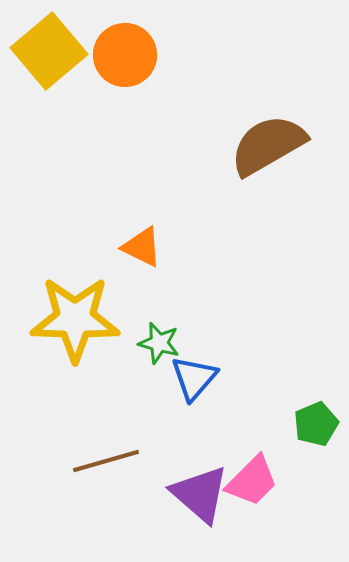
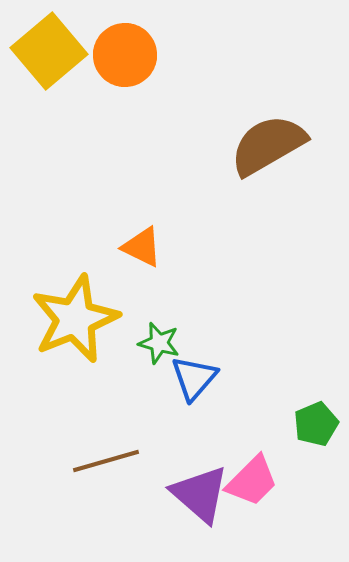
yellow star: rotated 24 degrees counterclockwise
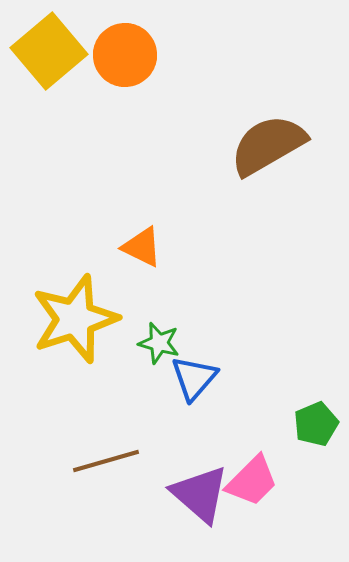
yellow star: rotated 4 degrees clockwise
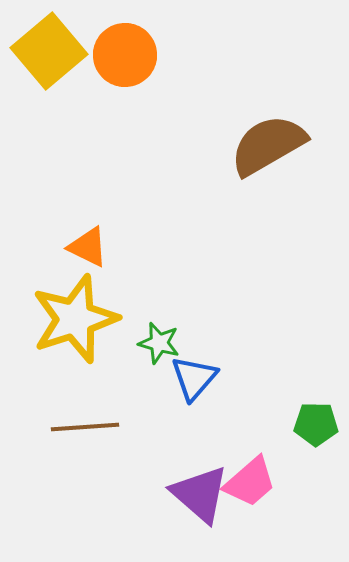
orange triangle: moved 54 px left
green pentagon: rotated 24 degrees clockwise
brown line: moved 21 px left, 34 px up; rotated 12 degrees clockwise
pink trapezoid: moved 2 px left, 1 px down; rotated 4 degrees clockwise
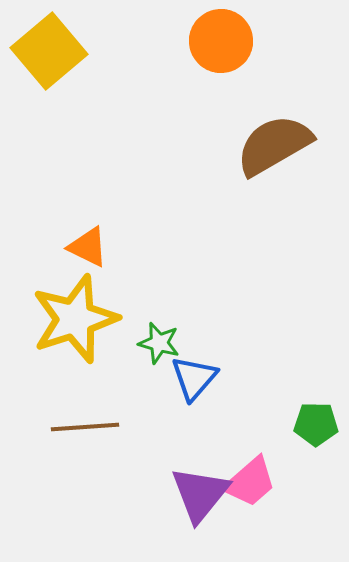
orange circle: moved 96 px right, 14 px up
brown semicircle: moved 6 px right
purple triangle: rotated 28 degrees clockwise
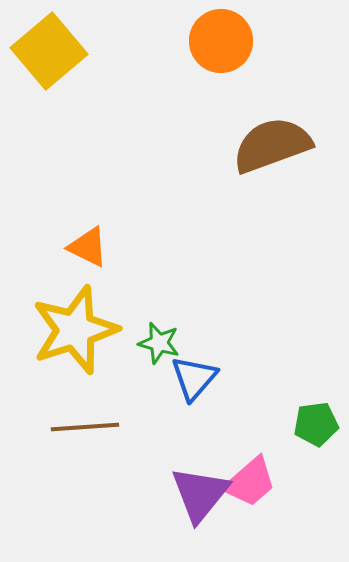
brown semicircle: moved 2 px left; rotated 10 degrees clockwise
yellow star: moved 11 px down
green pentagon: rotated 9 degrees counterclockwise
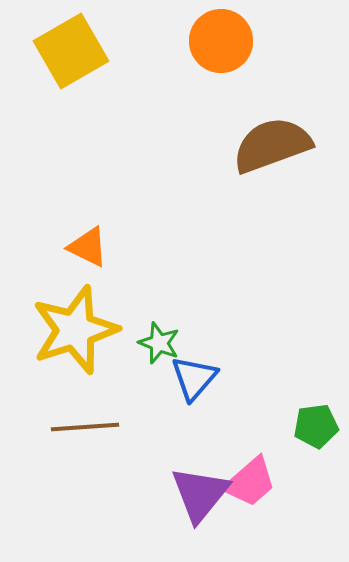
yellow square: moved 22 px right; rotated 10 degrees clockwise
green star: rotated 6 degrees clockwise
green pentagon: moved 2 px down
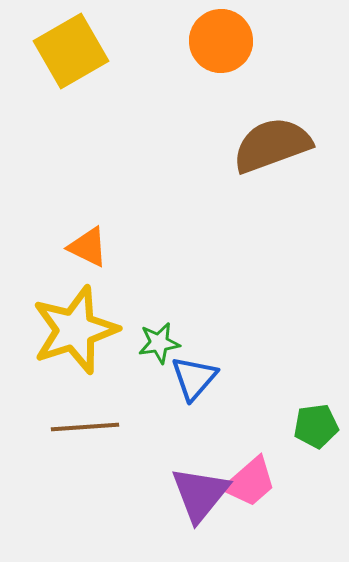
green star: rotated 30 degrees counterclockwise
